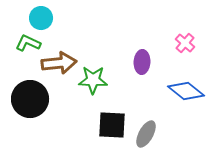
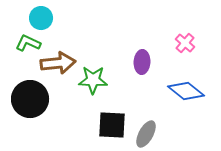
brown arrow: moved 1 px left
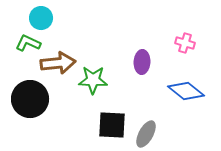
pink cross: rotated 24 degrees counterclockwise
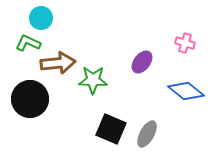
purple ellipse: rotated 35 degrees clockwise
black square: moved 1 px left, 4 px down; rotated 20 degrees clockwise
gray ellipse: moved 1 px right
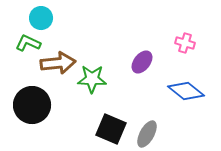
green star: moved 1 px left, 1 px up
black circle: moved 2 px right, 6 px down
